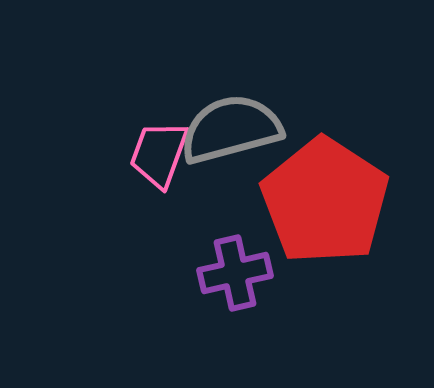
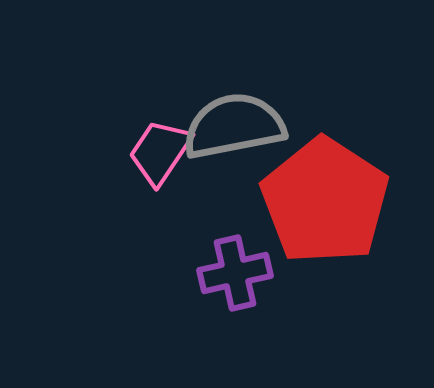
gray semicircle: moved 3 px right, 3 px up; rotated 4 degrees clockwise
pink trapezoid: moved 1 px right, 2 px up; rotated 14 degrees clockwise
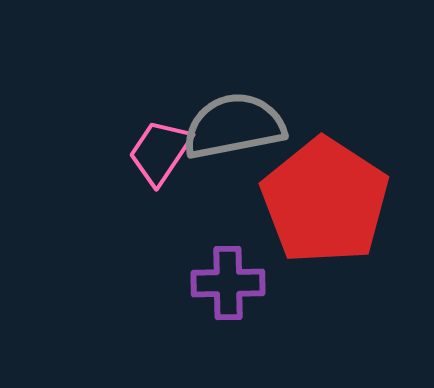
purple cross: moved 7 px left, 10 px down; rotated 12 degrees clockwise
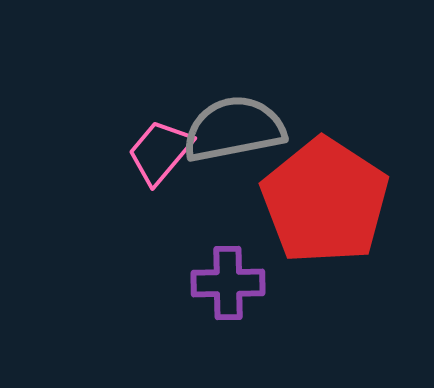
gray semicircle: moved 3 px down
pink trapezoid: rotated 6 degrees clockwise
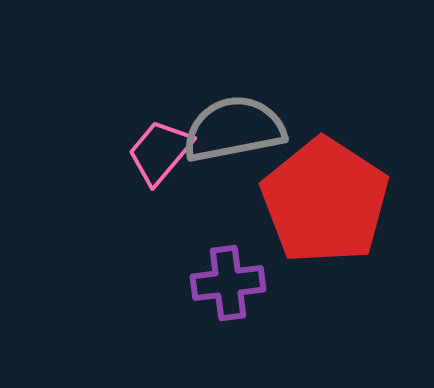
purple cross: rotated 6 degrees counterclockwise
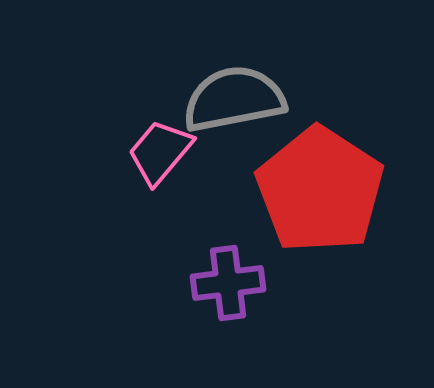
gray semicircle: moved 30 px up
red pentagon: moved 5 px left, 11 px up
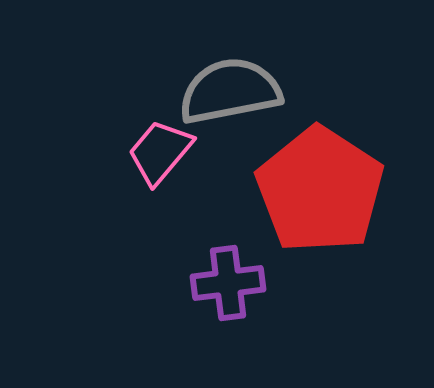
gray semicircle: moved 4 px left, 8 px up
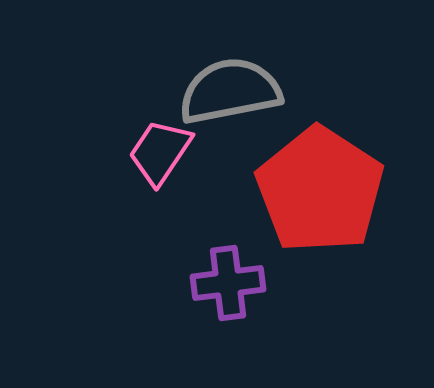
pink trapezoid: rotated 6 degrees counterclockwise
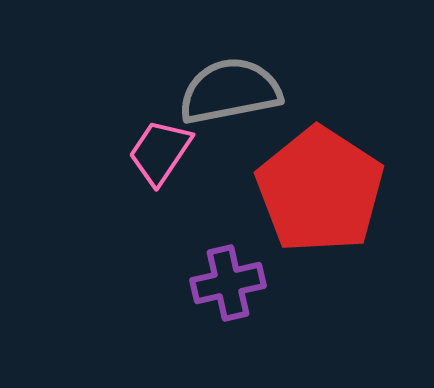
purple cross: rotated 6 degrees counterclockwise
